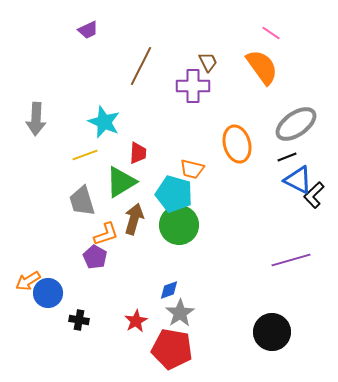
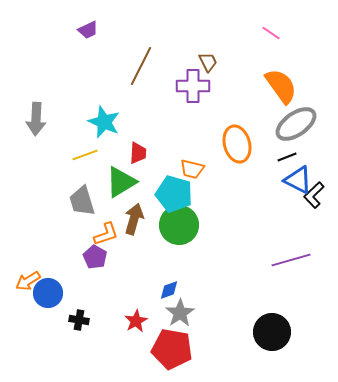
orange semicircle: moved 19 px right, 19 px down
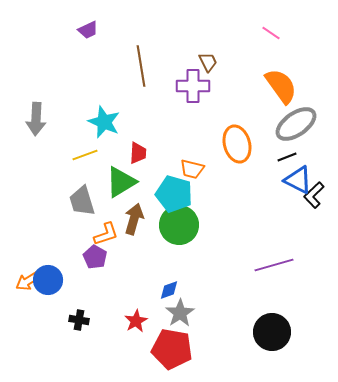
brown line: rotated 36 degrees counterclockwise
purple line: moved 17 px left, 5 px down
blue circle: moved 13 px up
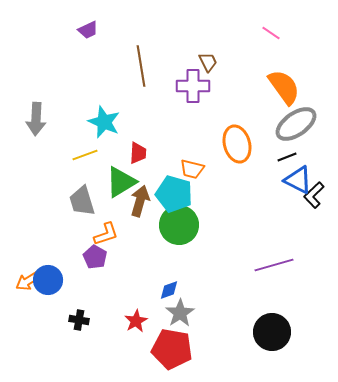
orange semicircle: moved 3 px right, 1 px down
brown arrow: moved 6 px right, 18 px up
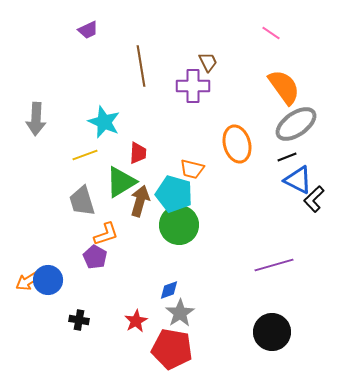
black L-shape: moved 4 px down
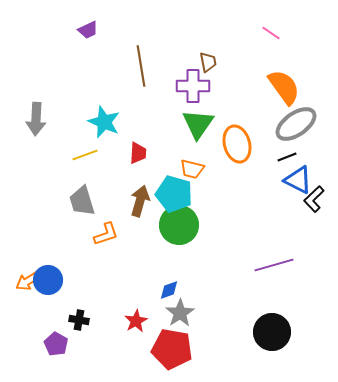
brown trapezoid: rotated 15 degrees clockwise
green triangle: moved 77 px right, 58 px up; rotated 24 degrees counterclockwise
purple pentagon: moved 39 px left, 87 px down
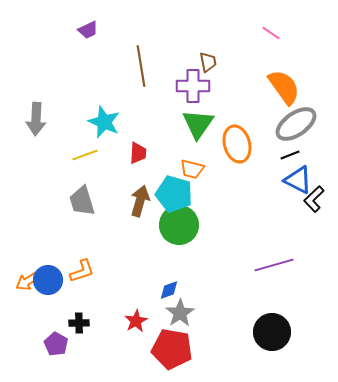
black line: moved 3 px right, 2 px up
orange L-shape: moved 24 px left, 37 px down
black cross: moved 3 px down; rotated 12 degrees counterclockwise
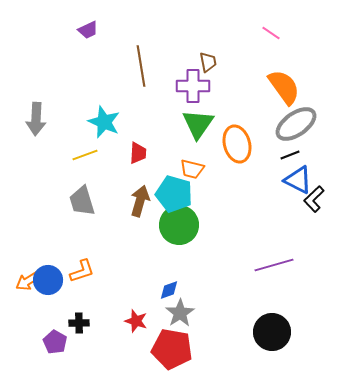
red star: rotated 25 degrees counterclockwise
purple pentagon: moved 1 px left, 2 px up
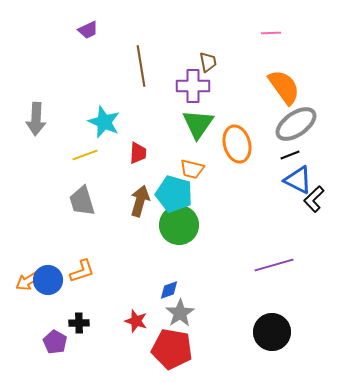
pink line: rotated 36 degrees counterclockwise
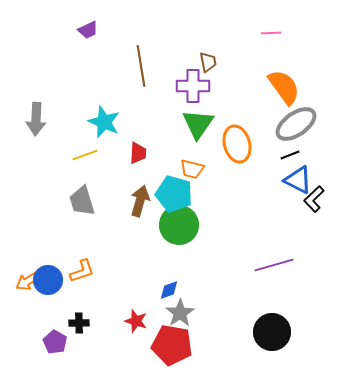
red pentagon: moved 4 px up
